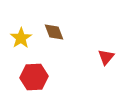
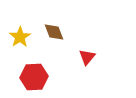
yellow star: moved 1 px left, 1 px up
red triangle: moved 19 px left
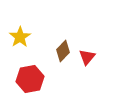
brown diamond: moved 9 px right, 19 px down; rotated 65 degrees clockwise
red hexagon: moved 4 px left, 2 px down; rotated 8 degrees counterclockwise
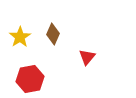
brown diamond: moved 10 px left, 17 px up; rotated 20 degrees counterclockwise
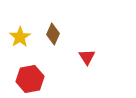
red triangle: rotated 12 degrees counterclockwise
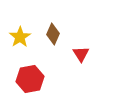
red triangle: moved 6 px left, 3 px up
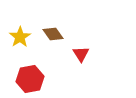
brown diamond: rotated 60 degrees counterclockwise
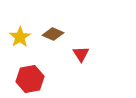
brown diamond: rotated 30 degrees counterclockwise
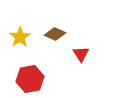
brown diamond: moved 2 px right
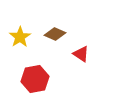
red triangle: rotated 24 degrees counterclockwise
red hexagon: moved 5 px right
